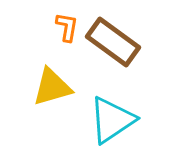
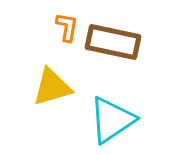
brown rectangle: rotated 24 degrees counterclockwise
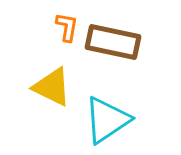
yellow triangle: rotated 42 degrees clockwise
cyan triangle: moved 5 px left
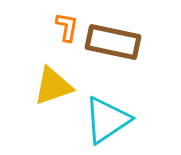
yellow triangle: moved 1 px right, 1 px up; rotated 45 degrees counterclockwise
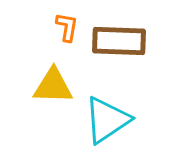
brown rectangle: moved 6 px right, 1 px up; rotated 10 degrees counterclockwise
yellow triangle: rotated 21 degrees clockwise
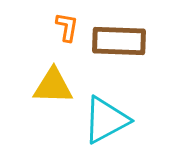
cyan triangle: moved 1 px left; rotated 6 degrees clockwise
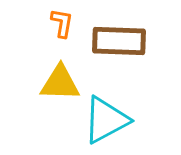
orange L-shape: moved 5 px left, 4 px up
yellow triangle: moved 7 px right, 3 px up
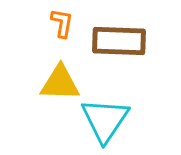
cyan triangle: moved 1 px left; rotated 28 degrees counterclockwise
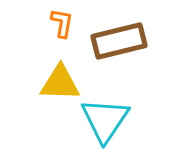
brown rectangle: rotated 16 degrees counterclockwise
